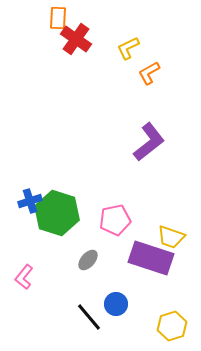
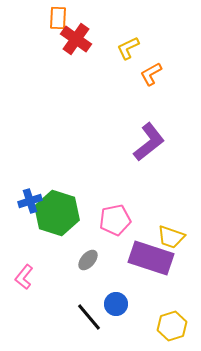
orange L-shape: moved 2 px right, 1 px down
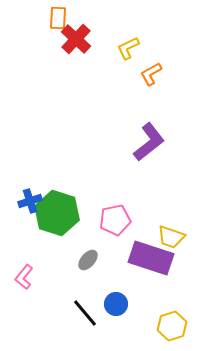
red cross: rotated 8 degrees clockwise
black line: moved 4 px left, 4 px up
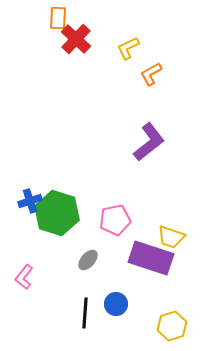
black line: rotated 44 degrees clockwise
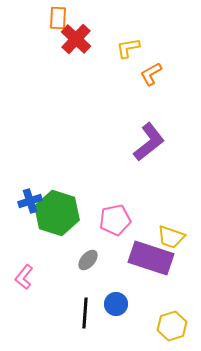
yellow L-shape: rotated 15 degrees clockwise
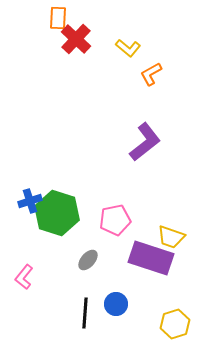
yellow L-shape: rotated 130 degrees counterclockwise
purple L-shape: moved 4 px left
yellow hexagon: moved 3 px right, 2 px up
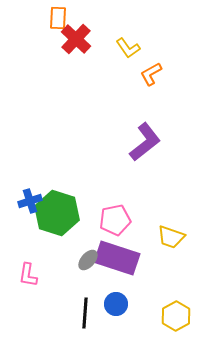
yellow L-shape: rotated 15 degrees clockwise
purple rectangle: moved 34 px left
pink L-shape: moved 4 px right, 2 px up; rotated 30 degrees counterclockwise
yellow hexagon: moved 1 px right, 8 px up; rotated 12 degrees counterclockwise
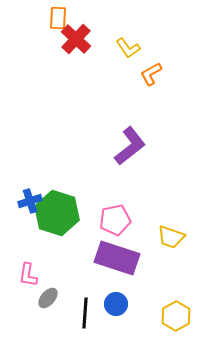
purple L-shape: moved 15 px left, 4 px down
gray ellipse: moved 40 px left, 38 px down
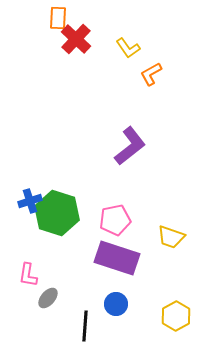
black line: moved 13 px down
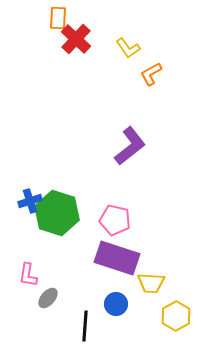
pink pentagon: rotated 24 degrees clockwise
yellow trapezoid: moved 20 px left, 46 px down; rotated 16 degrees counterclockwise
